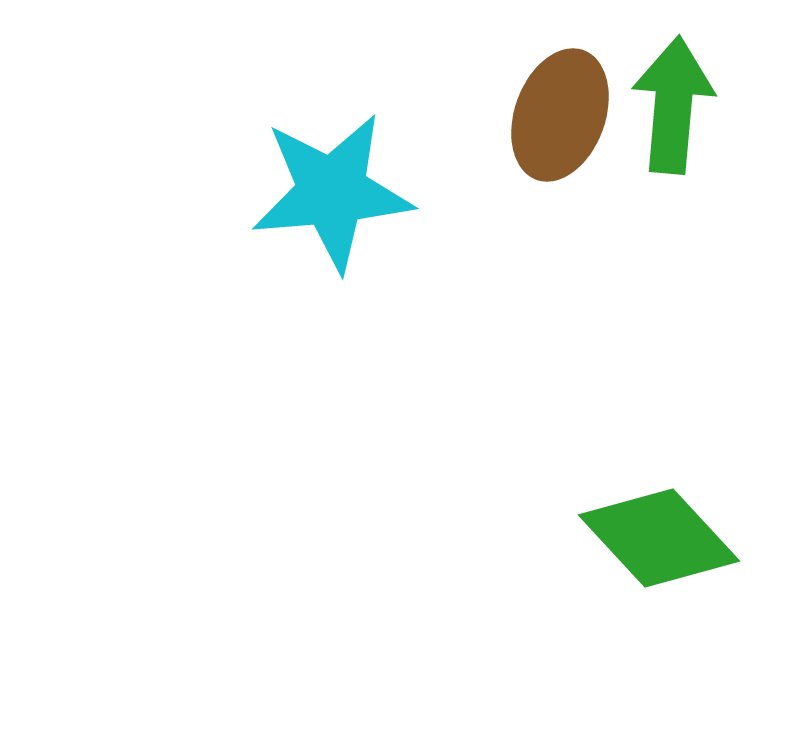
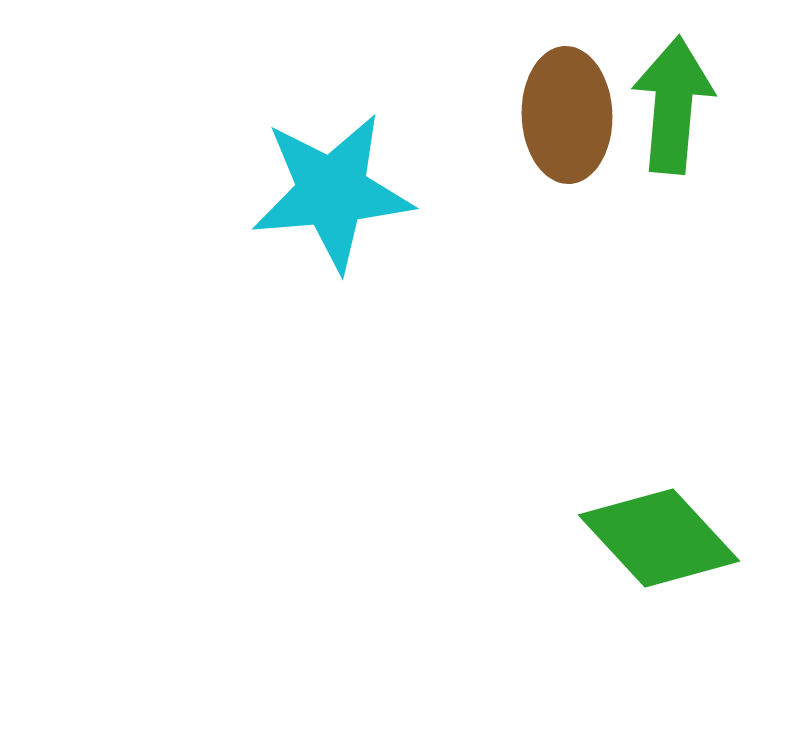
brown ellipse: moved 7 px right; rotated 22 degrees counterclockwise
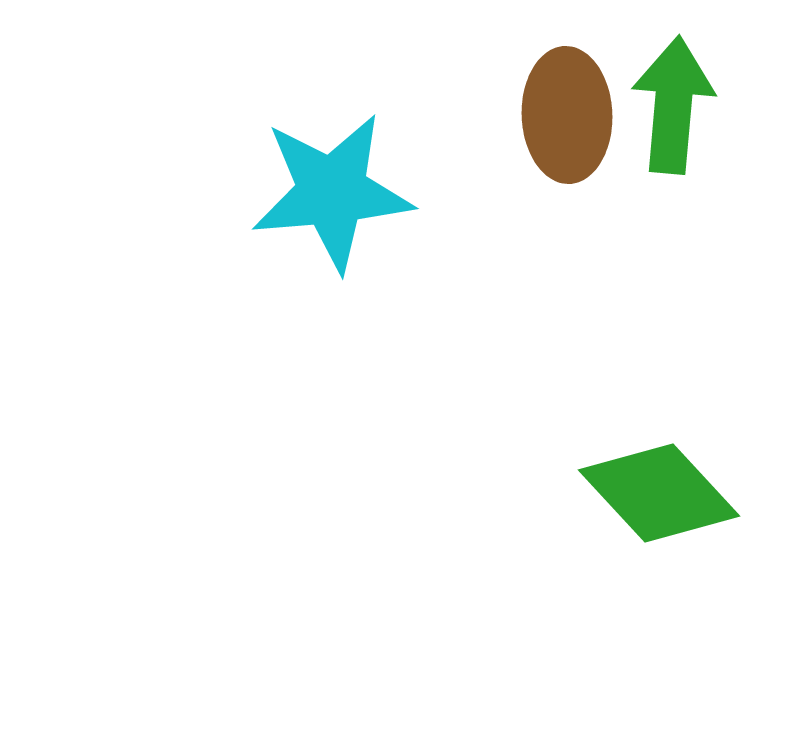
green diamond: moved 45 px up
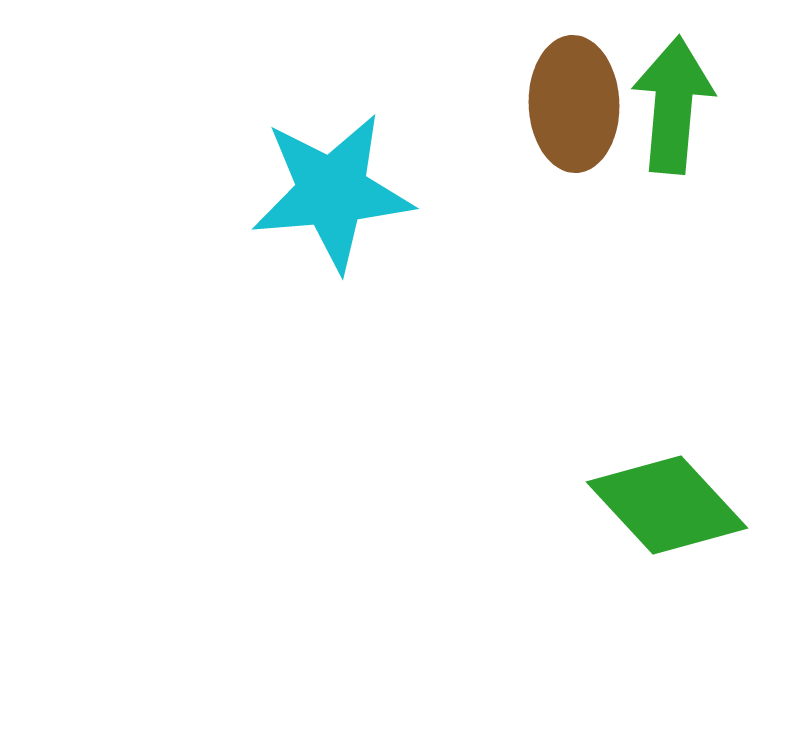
brown ellipse: moved 7 px right, 11 px up
green diamond: moved 8 px right, 12 px down
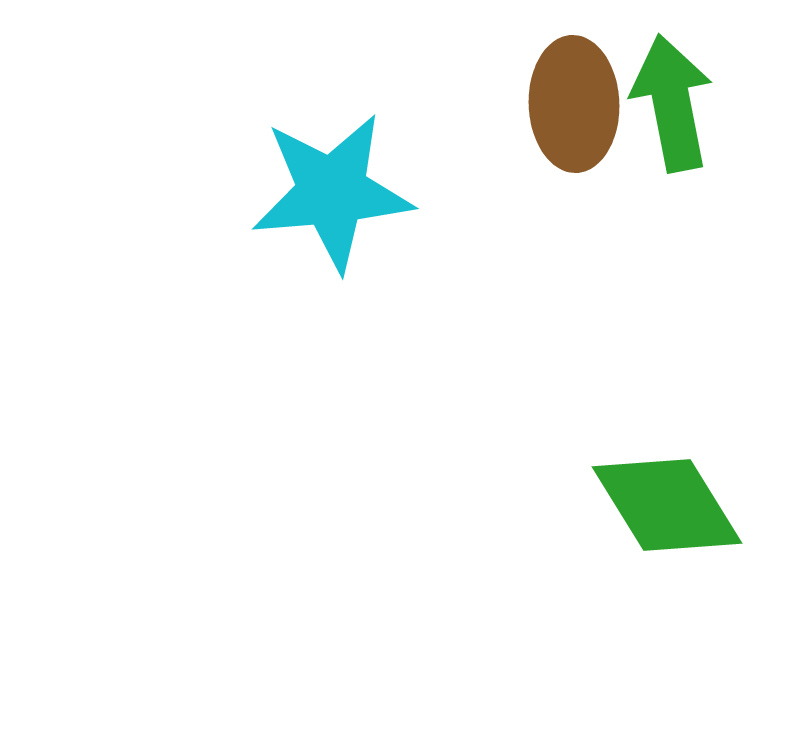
green arrow: moved 1 px left, 2 px up; rotated 16 degrees counterclockwise
green diamond: rotated 11 degrees clockwise
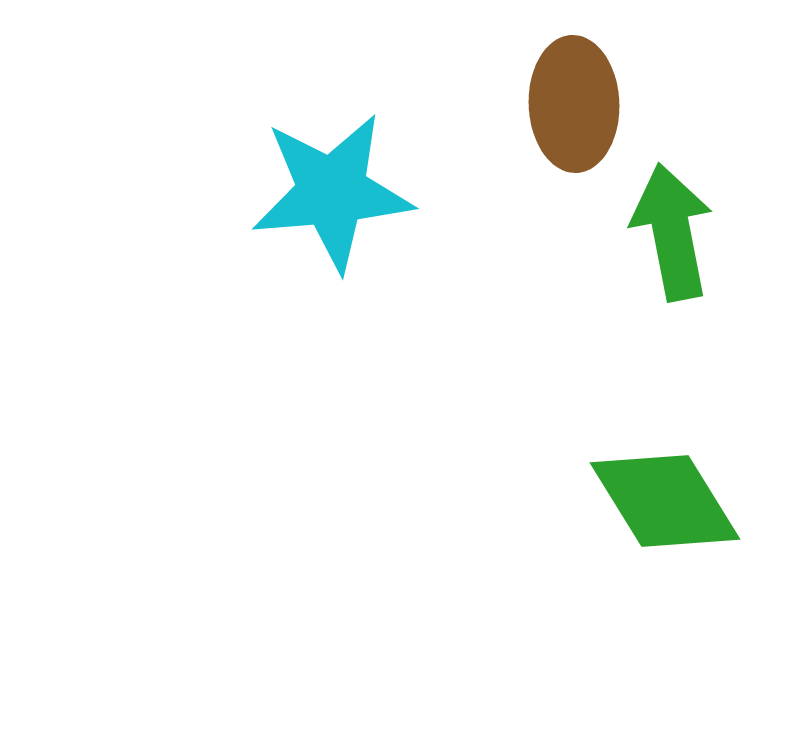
green arrow: moved 129 px down
green diamond: moved 2 px left, 4 px up
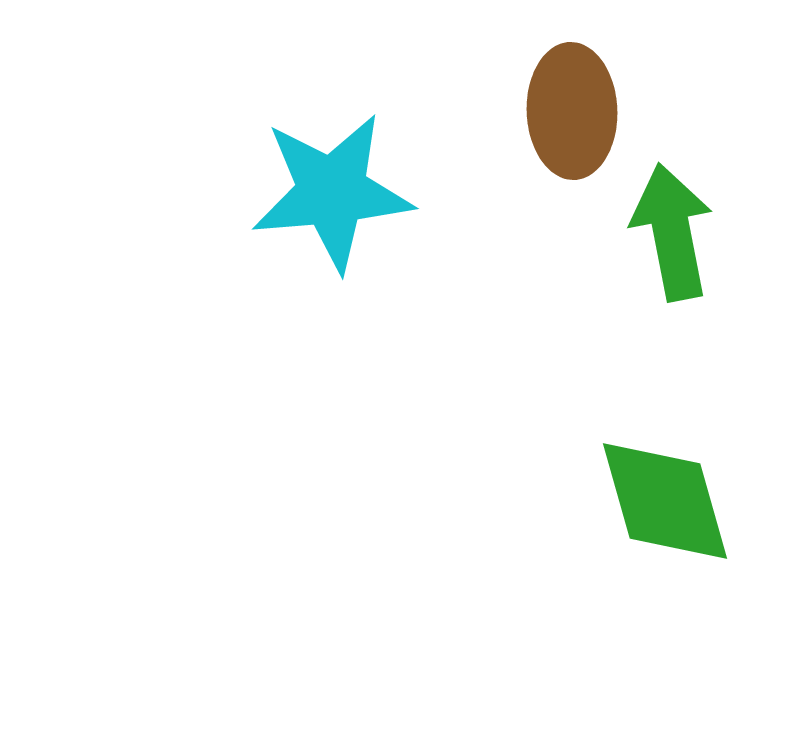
brown ellipse: moved 2 px left, 7 px down
green diamond: rotated 16 degrees clockwise
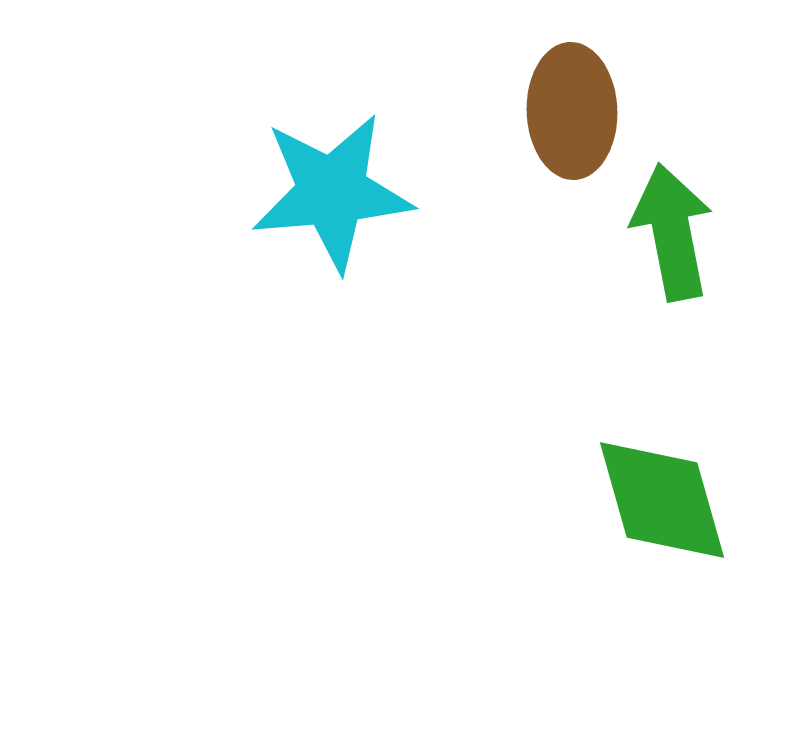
green diamond: moved 3 px left, 1 px up
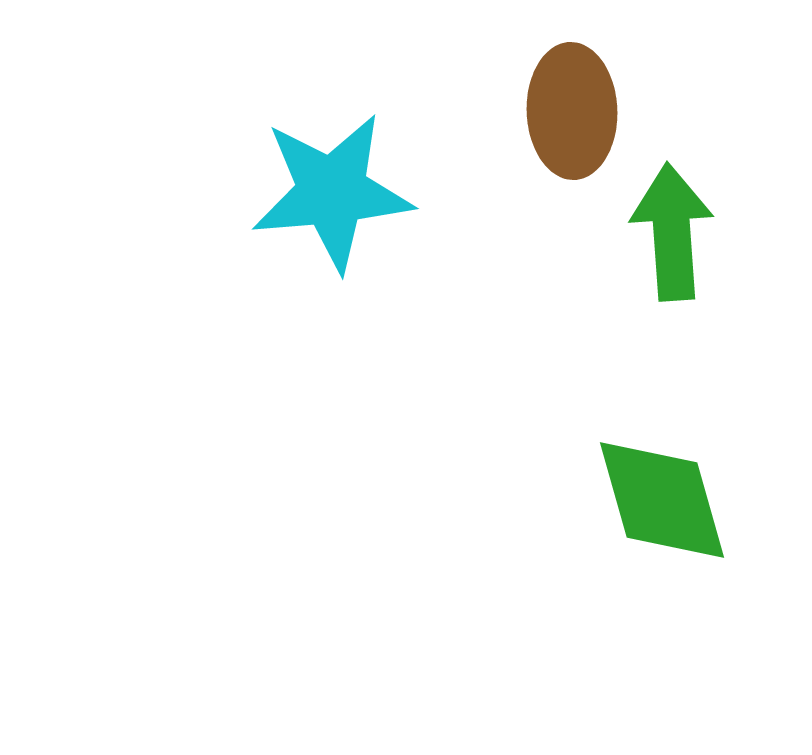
green arrow: rotated 7 degrees clockwise
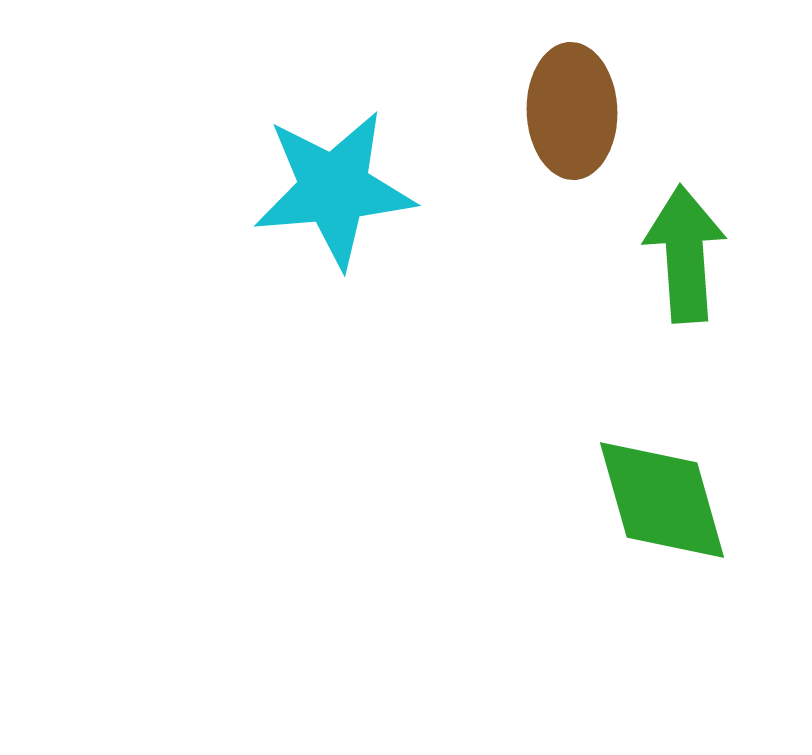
cyan star: moved 2 px right, 3 px up
green arrow: moved 13 px right, 22 px down
